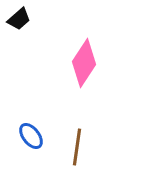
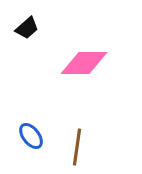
black trapezoid: moved 8 px right, 9 px down
pink diamond: rotated 57 degrees clockwise
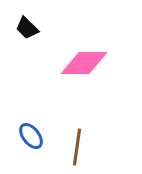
black trapezoid: rotated 85 degrees clockwise
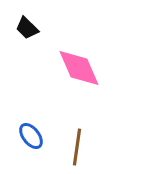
pink diamond: moved 5 px left, 5 px down; rotated 66 degrees clockwise
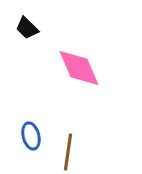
blue ellipse: rotated 24 degrees clockwise
brown line: moved 9 px left, 5 px down
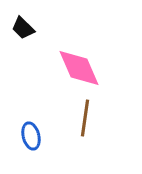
black trapezoid: moved 4 px left
brown line: moved 17 px right, 34 px up
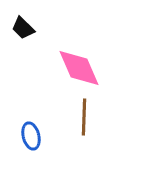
brown line: moved 1 px left, 1 px up; rotated 6 degrees counterclockwise
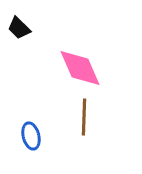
black trapezoid: moved 4 px left
pink diamond: moved 1 px right
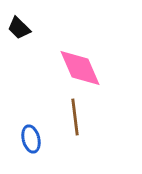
brown line: moved 9 px left; rotated 9 degrees counterclockwise
blue ellipse: moved 3 px down
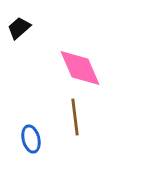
black trapezoid: rotated 95 degrees clockwise
